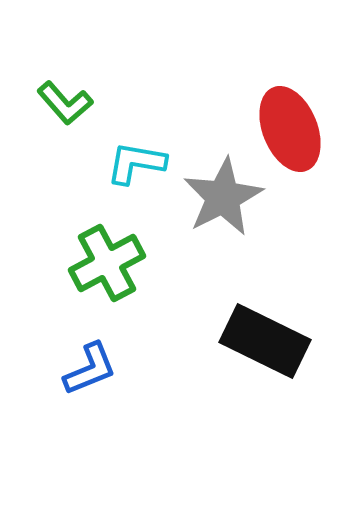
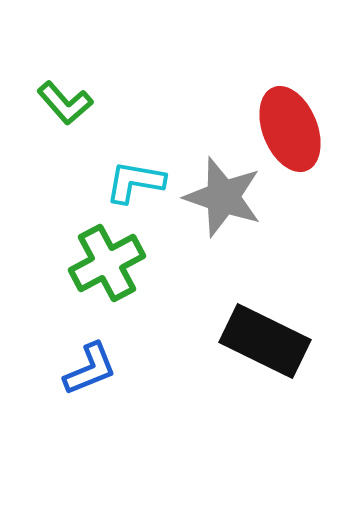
cyan L-shape: moved 1 px left, 19 px down
gray star: rotated 26 degrees counterclockwise
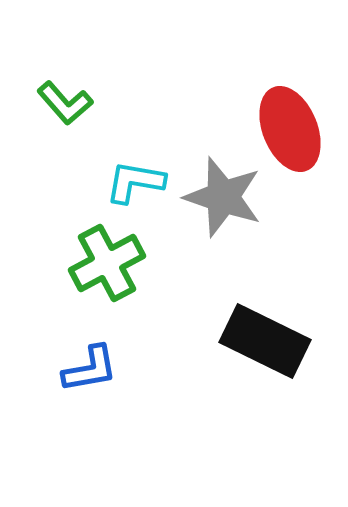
blue L-shape: rotated 12 degrees clockwise
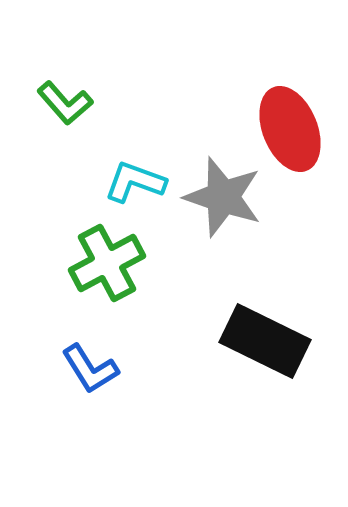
cyan L-shape: rotated 10 degrees clockwise
blue L-shape: rotated 68 degrees clockwise
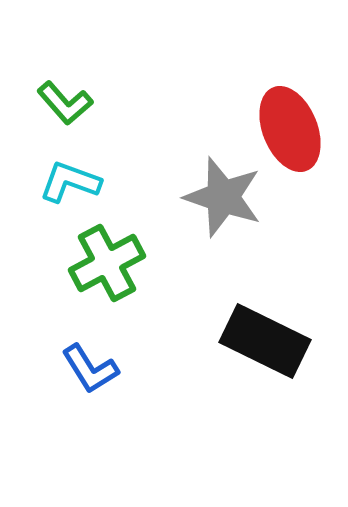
cyan L-shape: moved 65 px left
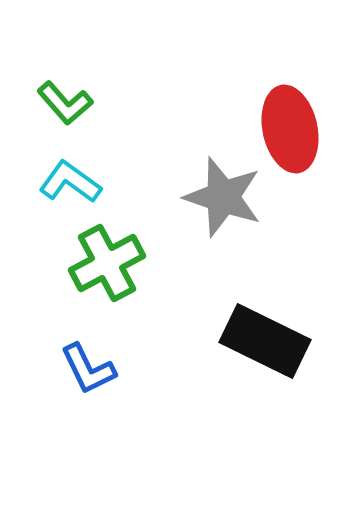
red ellipse: rotated 10 degrees clockwise
cyan L-shape: rotated 16 degrees clockwise
blue L-shape: moved 2 px left; rotated 6 degrees clockwise
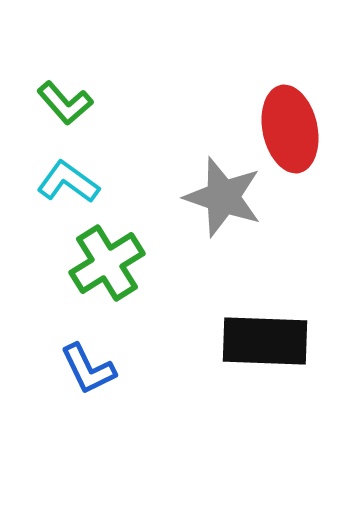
cyan L-shape: moved 2 px left
green cross: rotated 4 degrees counterclockwise
black rectangle: rotated 24 degrees counterclockwise
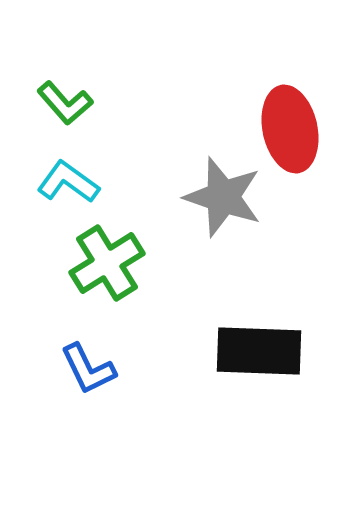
black rectangle: moved 6 px left, 10 px down
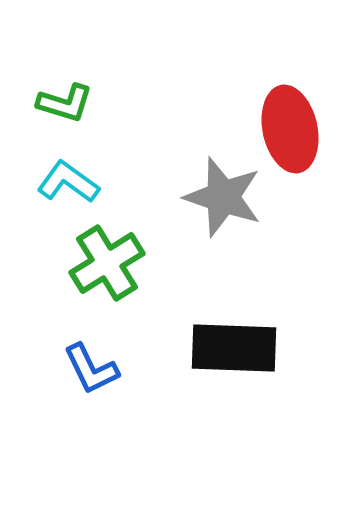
green L-shape: rotated 32 degrees counterclockwise
black rectangle: moved 25 px left, 3 px up
blue L-shape: moved 3 px right
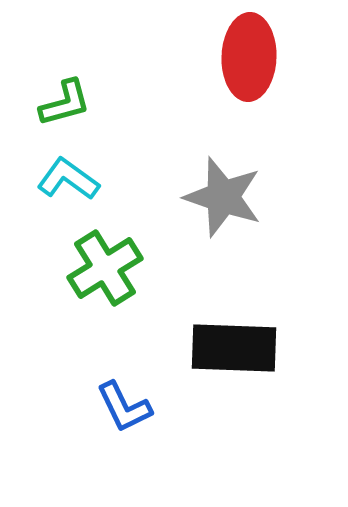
green L-shape: rotated 32 degrees counterclockwise
red ellipse: moved 41 px left, 72 px up; rotated 14 degrees clockwise
cyan L-shape: moved 3 px up
green cross: moved 2 px left, 5 px down
blue L-shape: moved 33 px right, 38 px down
